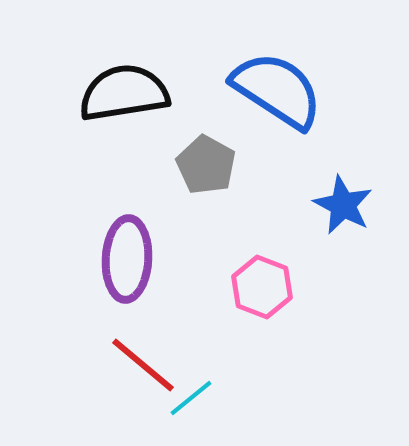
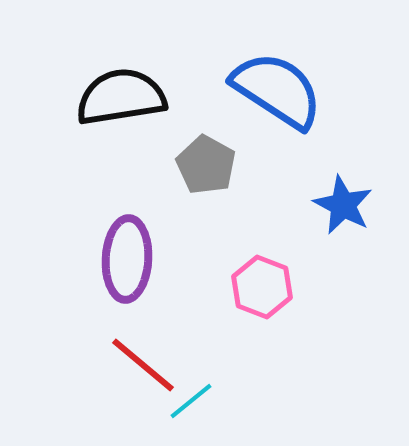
black semicircle: moved 3 px left, 4 px down
cyan line: moved 3 px down
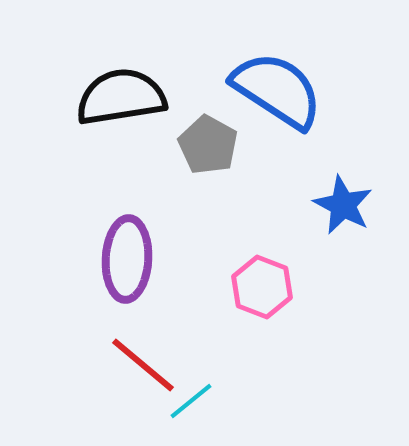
gray pentagon: moved 2 px right, 20 px up
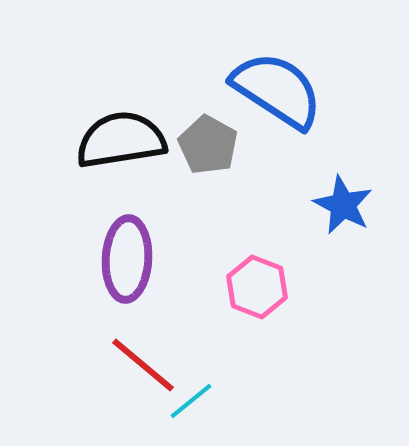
black semicircle: moved 43 px down
pink hexagon: moved 5 px left
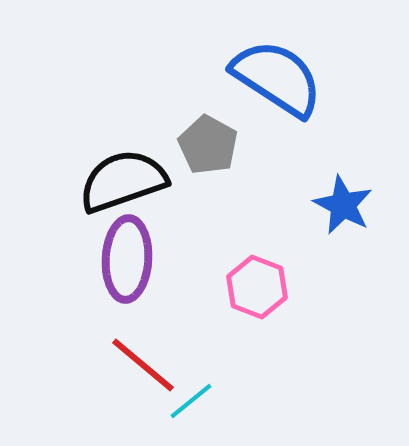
blue semicircle: moved 12 px up
black semicircle: moved 2 px right, 41 px down; rotated 10 degrees counterclockwise
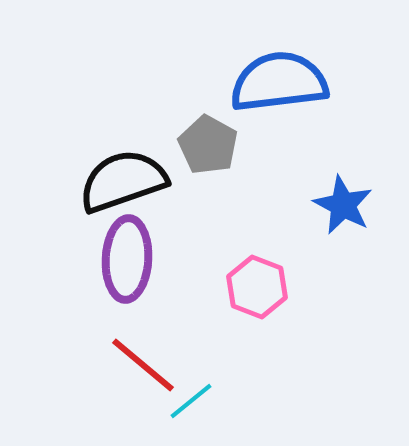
blue semicircle: moved 2 px right, 4 px down; rotated 40 degrees counterclockwise
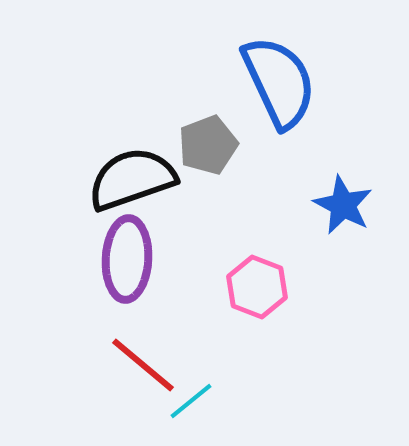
blue semicircle: rotated 72 degrees clockwise
gray pentagon: rotated 22 degrees clockwise
black semicircle: moved 9 px right, 2 px up
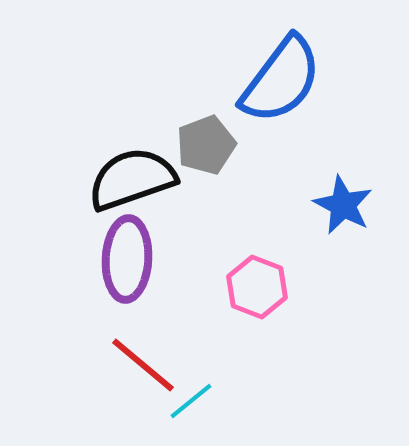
blue semicircle: moved 2 px right, 2 px up; rotated 62 degrees clockwise
gray pentagon: moved 2 px left
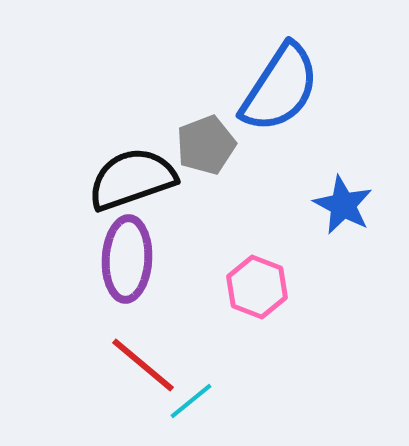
blue semicircle: moved 1 px left, 8 px down; rotated 4 degrees counterclockwise
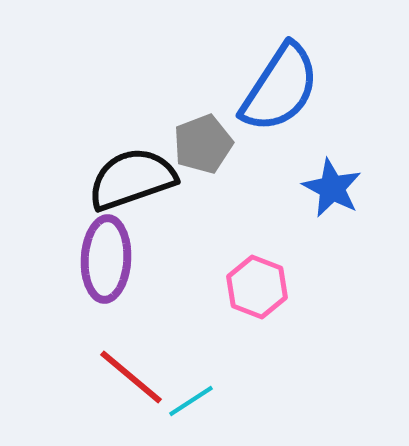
gray pentagon: moved 3 px left, 1 px up
blue star: moved 11 px left, 17 px up
purple ellipse: moved 21 px left
red line: moved 12 px left, 12 px down
cyan line: rotated 6 degrees clockwise
